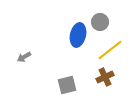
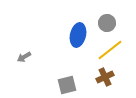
gray circle: moved 7 px right, 1 px down
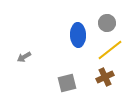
blue ellipse: rotated 15 degrees counterclockwise
gray square: moved 2 px up
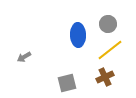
gray circle: moved 1 px right, 1 px down
